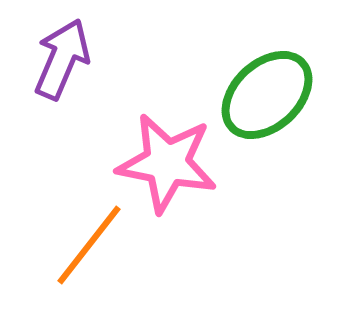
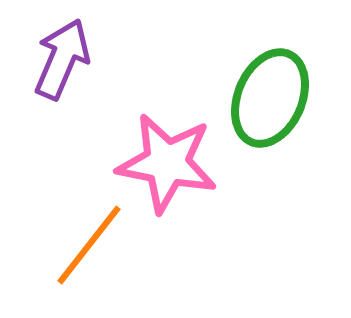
green ellipse: moved 3 px right, 3 px down; rotated 24 degrees counterclockwise
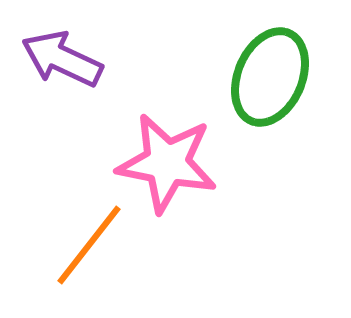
purple arrow: rotated 88 degrees counterclockwise
green ellipse: moved 21 px up
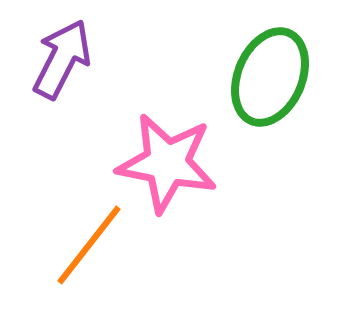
purple arrow: rotated 92 degrees clockwise
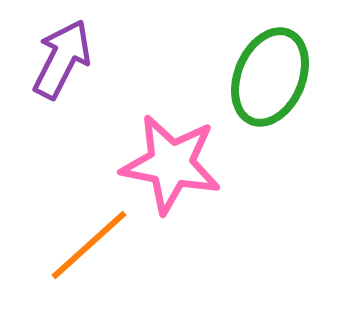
pink star: moved 4 px right, 1 px down
orange line: rotated 10 degrees clockwise
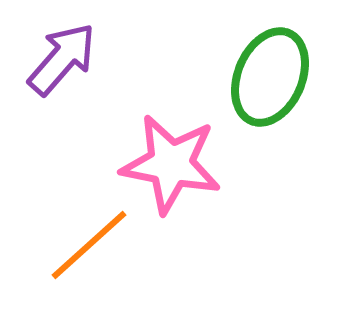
purple arrow: rotated 14 degrees clockwise
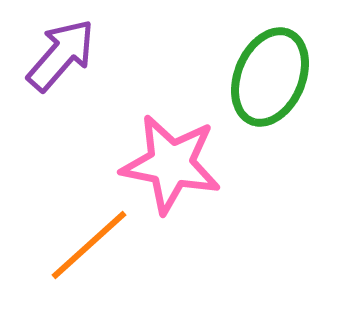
purple arrow: moved 1 px left, 4 px up
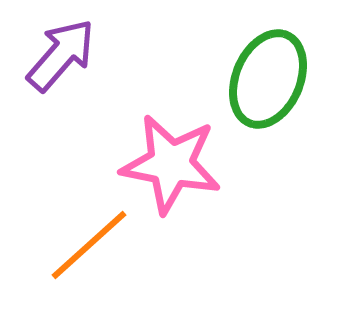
green ellipse: moved 2 px left, 2 px down
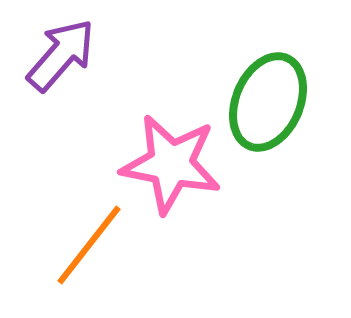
green ellipse: moved 23 px down
orange line: rotated 10 degrees counterclockwise
